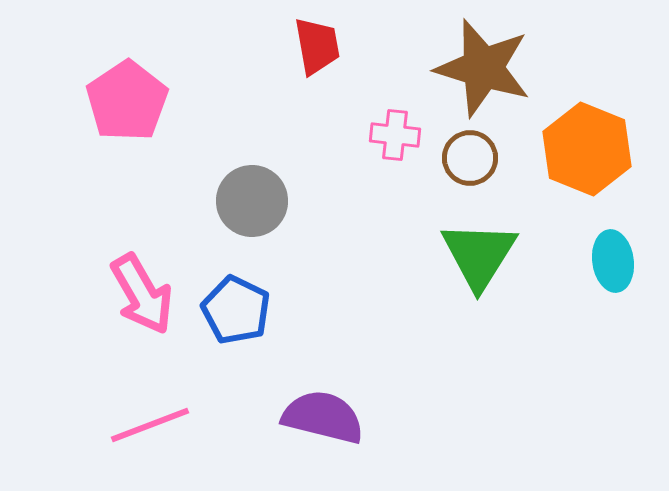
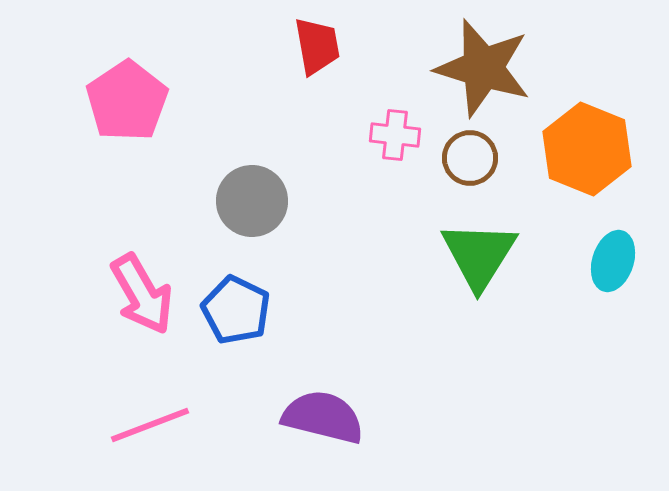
cyan ellipse: rotated 26 degrees clockwise
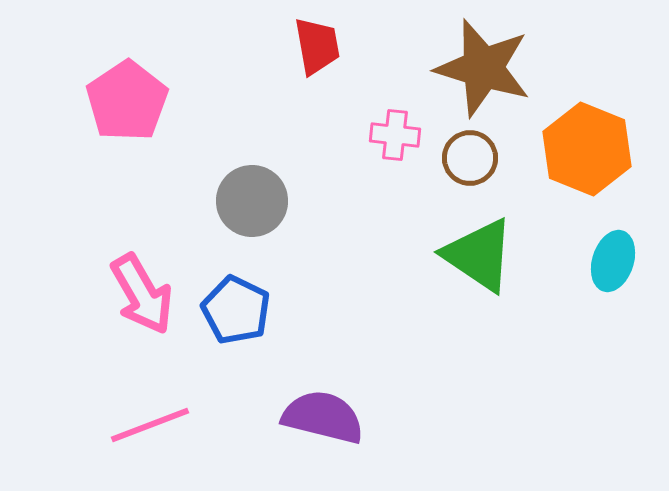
green triangle: rotated 28 degrees counterclockwise
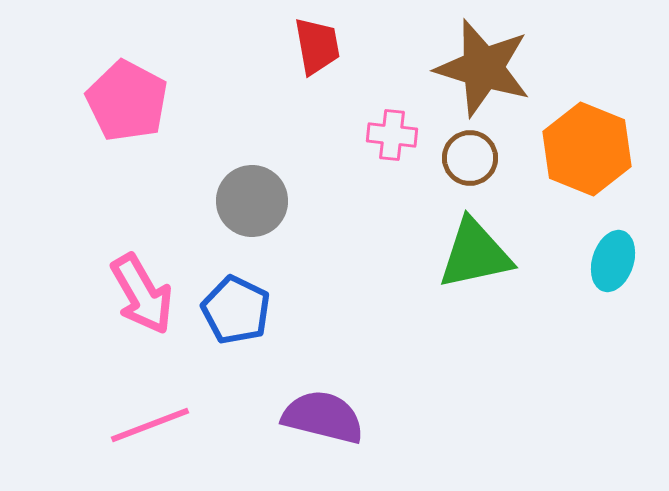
pink pentagon: rotated 10 degrees counterclockwise
pink cross: moved 3 px left
green triangle: moved 4 px left, 1 px up; rotated 46 degrees counterclockwise
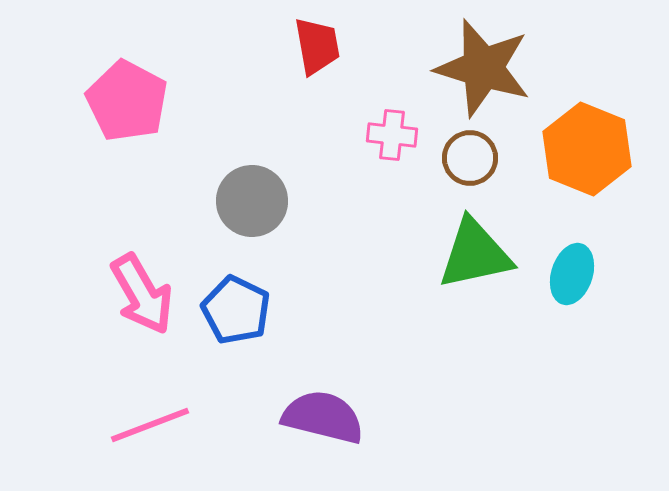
cyan ellipse: moved 41 px left, 13 px down
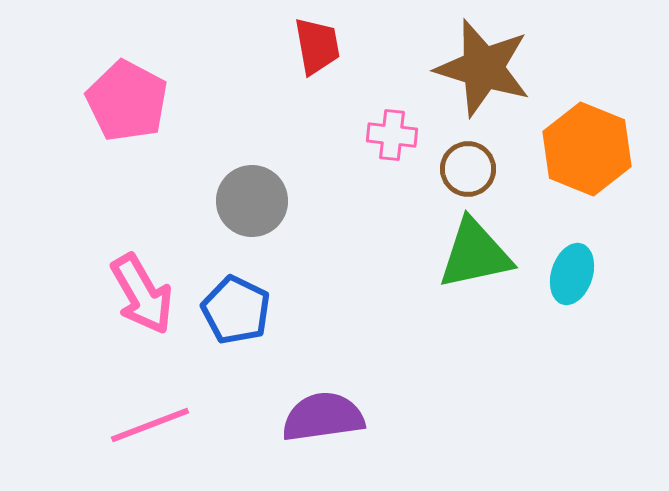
brown circle: moved 2 px left, 11 px down
purple semicircle: rotated 22 degrees counterclockwise
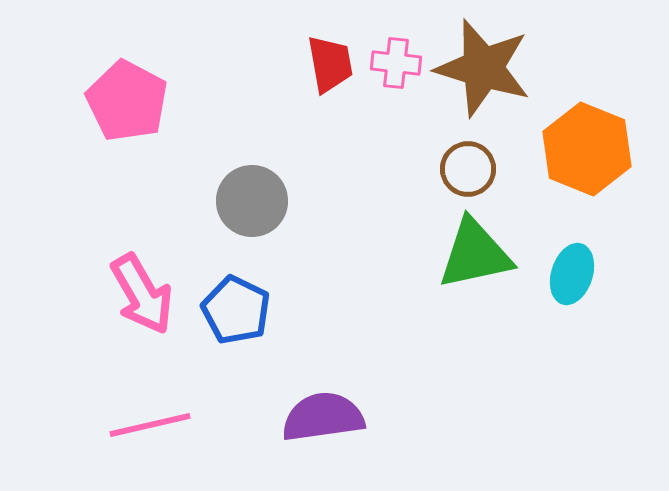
red trapezoid: moved 13 px right, 18 px down
pink cross: moved 4 px right, 72 px up
pink line: rotated 8 degrees clockwise
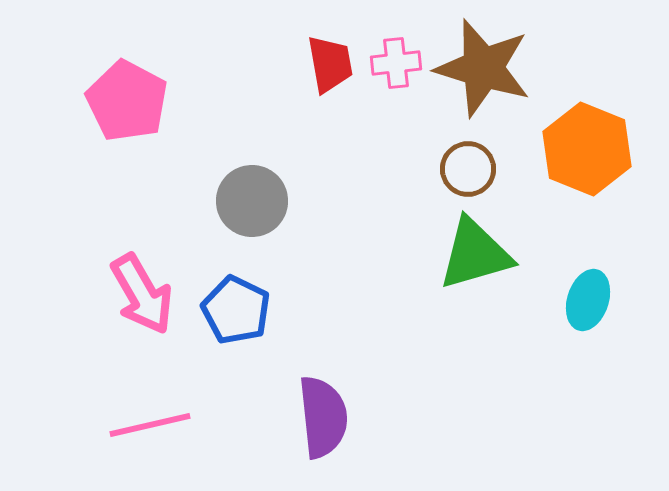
pink cross: rotated 12 degrees counterclockwise
green triangle: rotated 4 degrees counterclockwise
cyan ellipse: moved 16 px right, 26 px down
purple semicircle: rotated 92 degrees clockwise
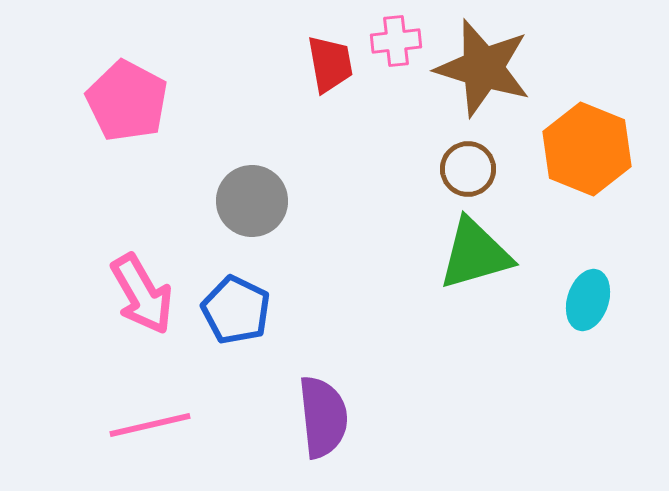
pink cross: moved 22 px up
